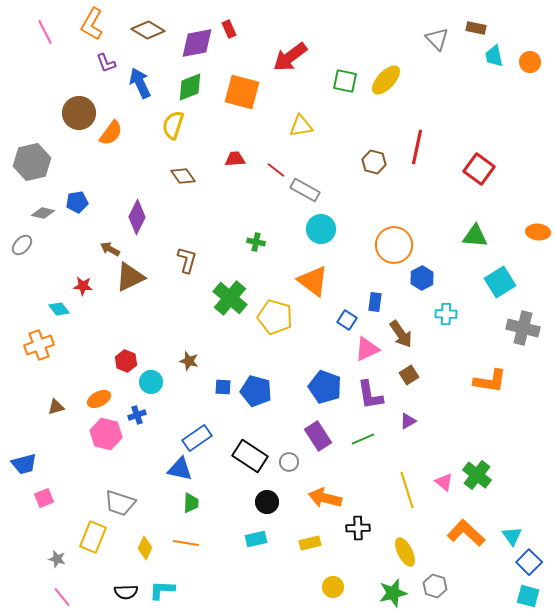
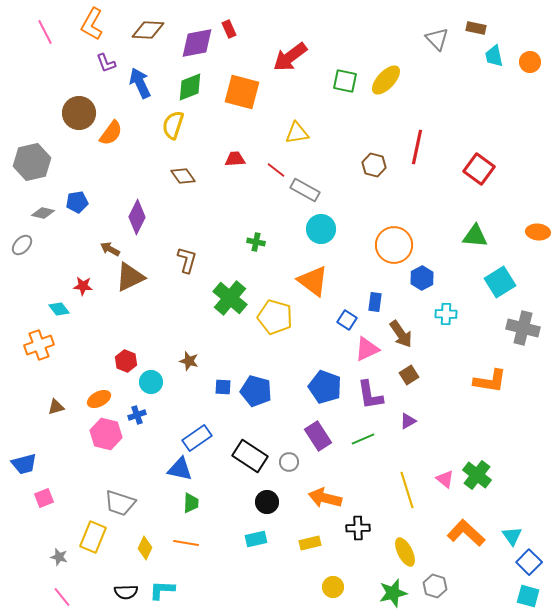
brown diamond at (148, 30): rotated 28 degrees counterclockwise
yellow triangle at (301, 126): moved 4 px left, 7 px down
brown hexagon at (374, 162): moved 3 px down
pink triangle at (444, 482): moved 1 px right, 3 px up
gray star at (57, 559): moved 2 px right, 2 px up
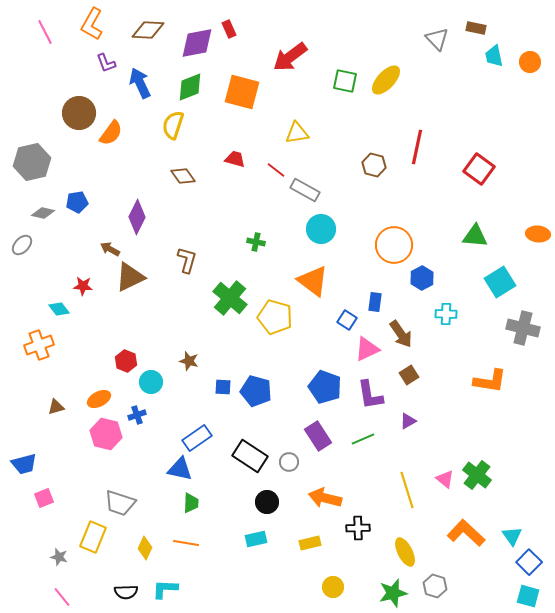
red trapezoid at (235, 159): rotated 20 degrees clockwise
orange ellipse at (538, 232): moved 2 px down
cyan L-shape at (162, 590): moved 3 px right, 1 px up
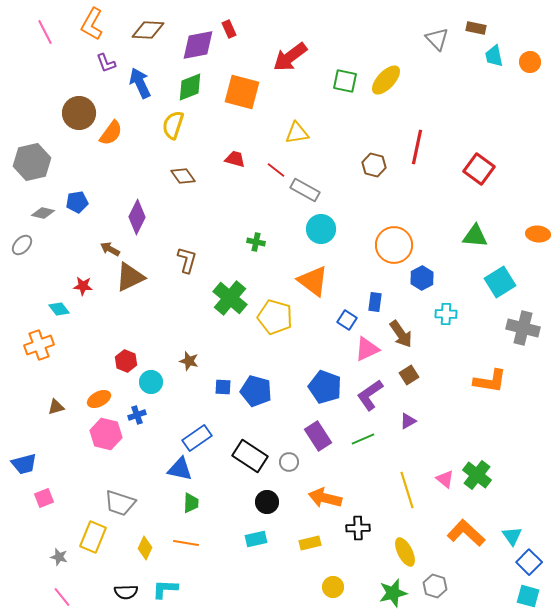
purple diamond at (197, 43): moved 1 px right, 2 px down
purple L-shape at (370, 395): rotated 64 degrees clockwise
